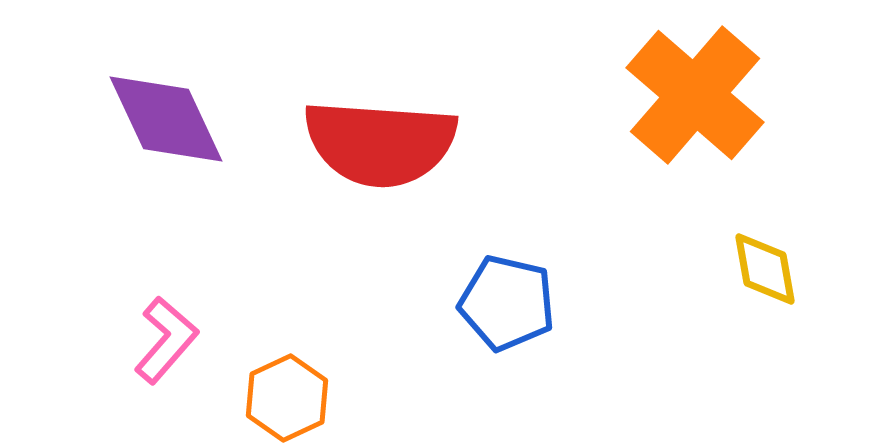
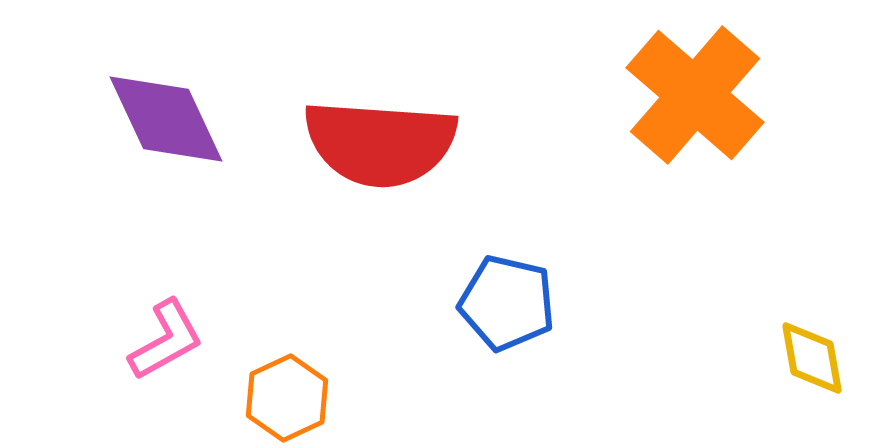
yellow diamond: moved 47 px right, 89 px down
pink L-shape: rotated 20 degrees clockwise
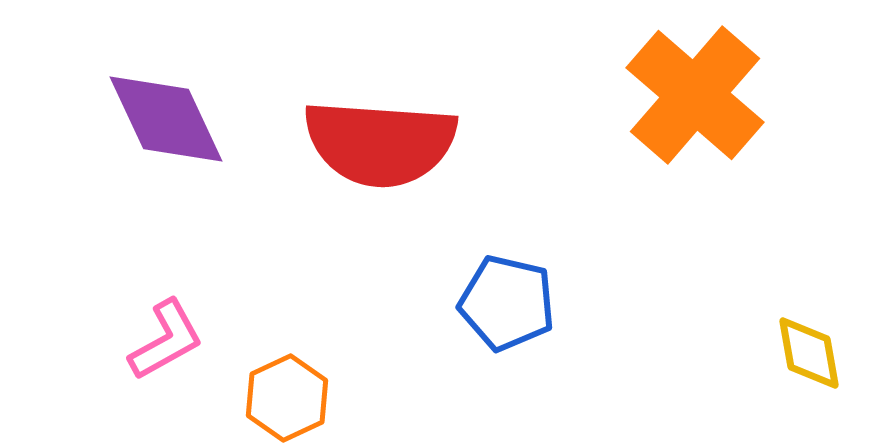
yellow diamond: moved 3 px left, 5 px up
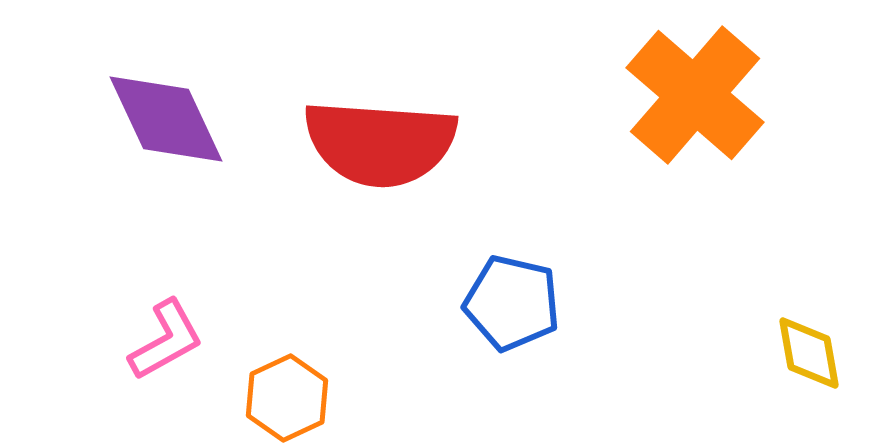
blue pentagon: moved 5 px right
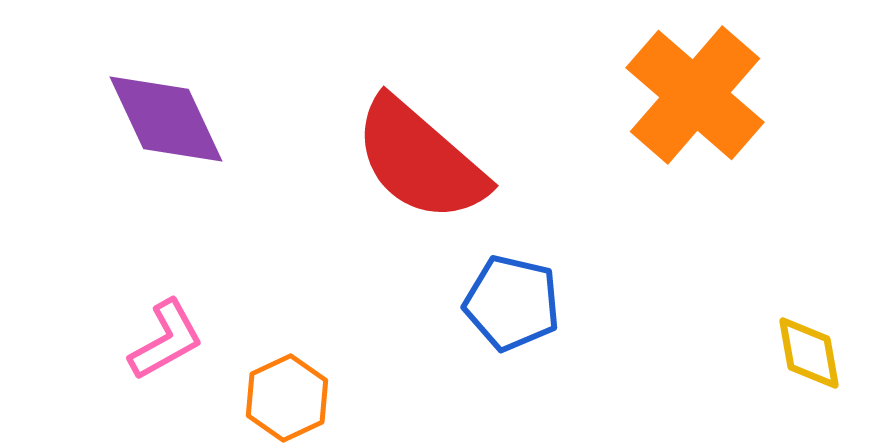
red semicircle: moved 40 px right, 17 px down; rotated 37 degrees clockwise
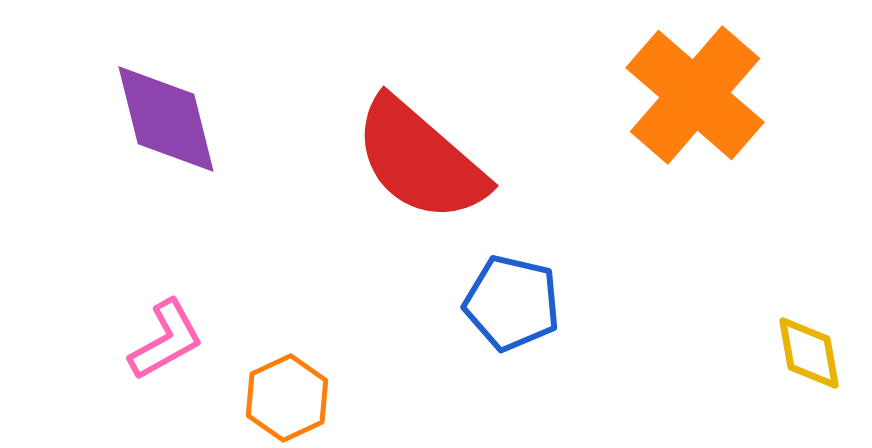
purple diamond: rotated 11 degrees clockwise
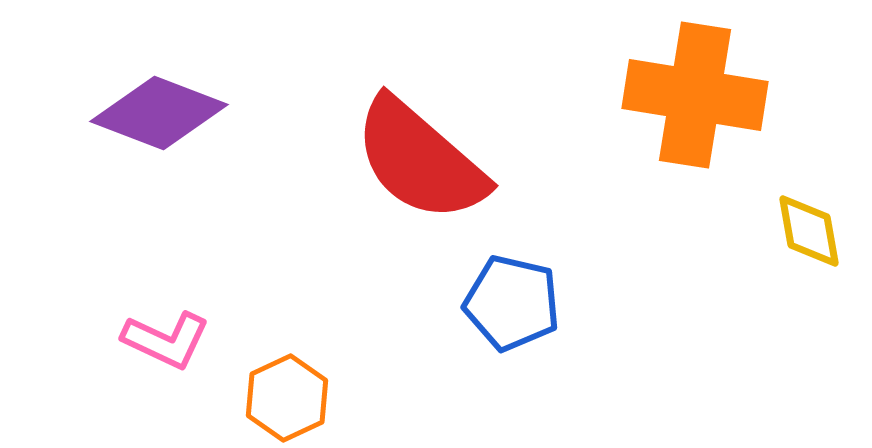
orange cross: rotated 32 degrees counterclockwise
purple diamond: moved 7 px left, 6 px up; rotated 55 degrees counterclockwise
pink L-shape: rotated 54 degrees clockwise
yellow diamond: moved 122 px up
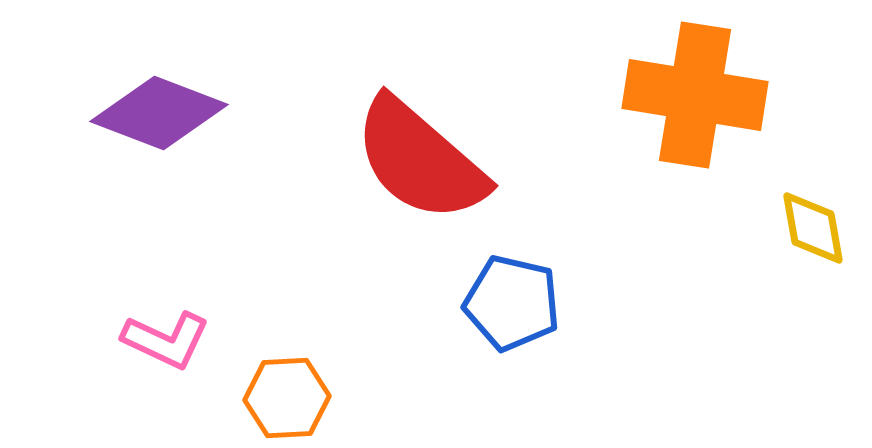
yellow diamond: moved 4 px right, 3 px up
orange hexagon: rotated 22 degrees clockwise
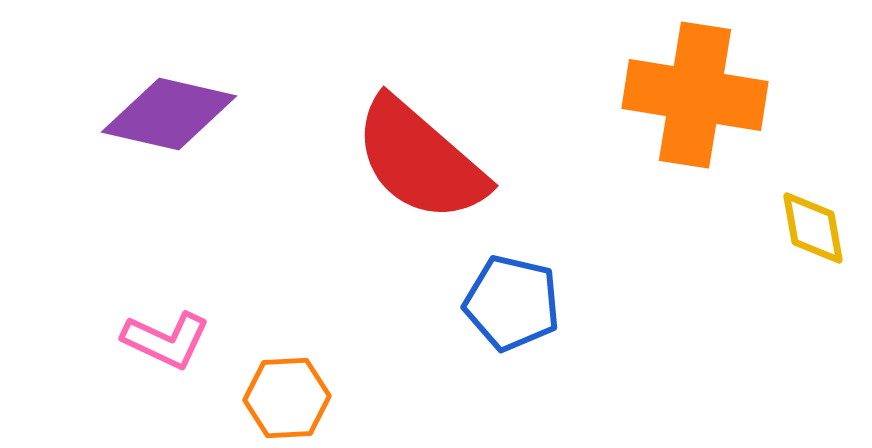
purple diamond: moved 10 px right, 1 px down; rotated 8 degrees counterclockwise
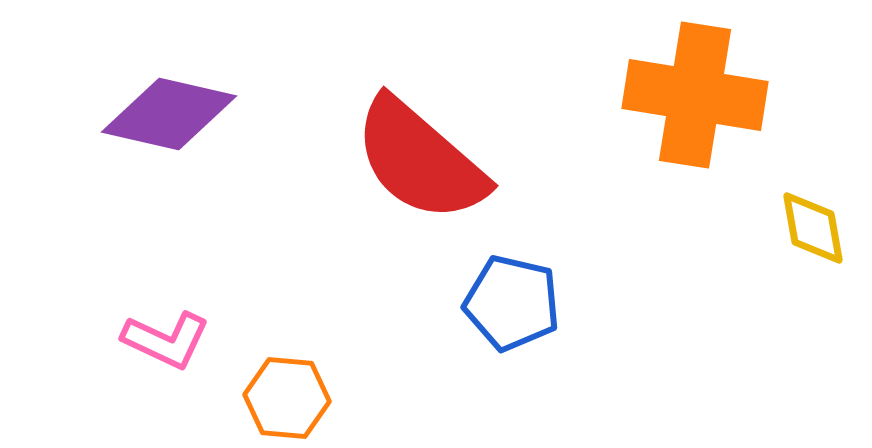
orange hexagon: rotated 8 degrees clockwise
